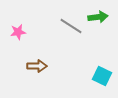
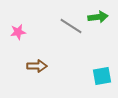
cyan square: rotated 36 degrees counterclockwise
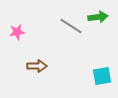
pink star: moved 1 px left
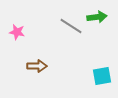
green arrow: moved 1 px left
pink star: rotated 21 degrees clockwise
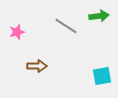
green arrow: moved 2 px right, 1 px up
gray line: moved 5 px left
pink star: rotated 28 degrees counterclockwise
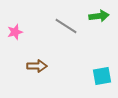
pink star: moved 2 px left
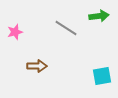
gray line: moved 2 px down
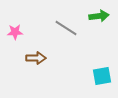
pink star: rotated 14 degrees clockwise
brown arrow: moved 1 px left, 8 px up
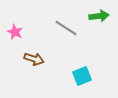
pink star: rotated 28 degrees clockwise
brown arrow: moved 2 px left, 1 px down; rotated 18 degrees clockwise
cyan square: moved 20 px left; rotated 12 degrees counterclockwise
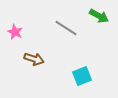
green arrow: rotated 36 degrees clockwise
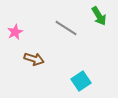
green arrow: rotated 30 degrees clockwise
pink star: rotated 21 degrees clockwise
cyan square: moved 1 px left, 5 px down; rotated 12 degrees counterclockwise
